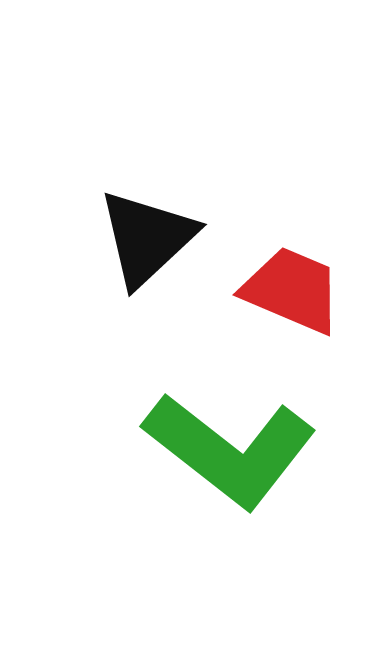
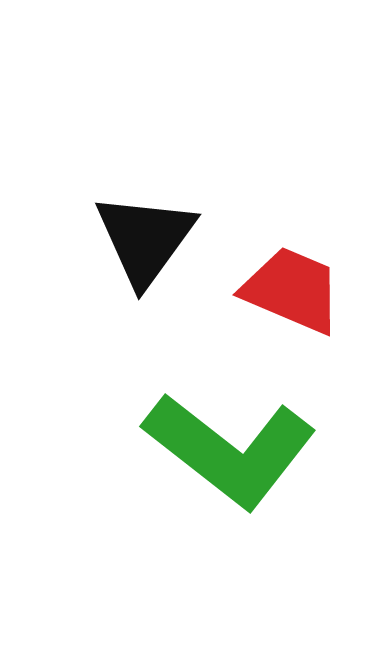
black triangle: moved 2 px left, 1 px down; rotated 11 degrees counterclockwise
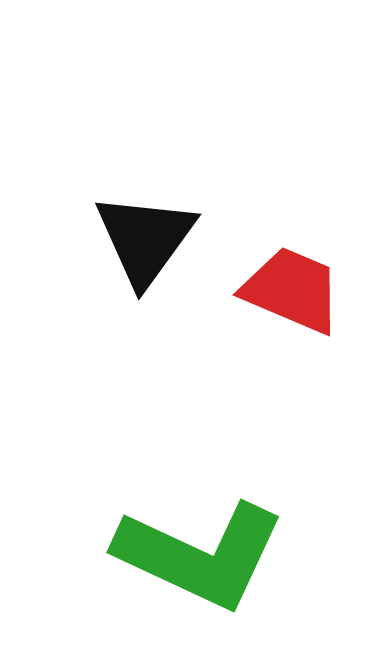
green L-shape: moved 30 px left, 105 px down; rotated 13 degrees counterclockwise
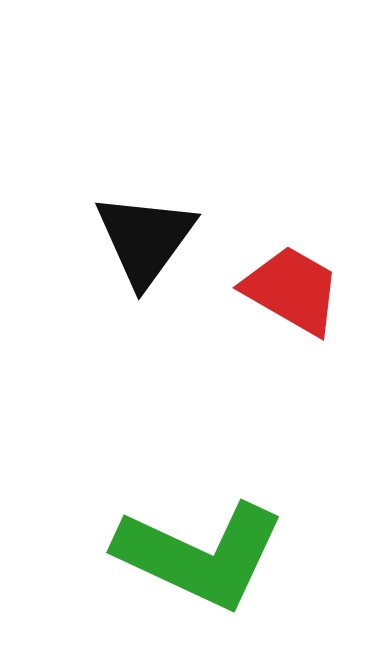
red trapezoid: rotated 7 degrees clockwise
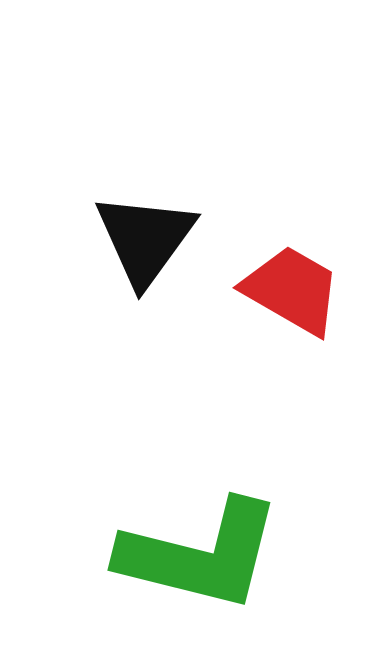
green L-shape: rotated 11 degrees counterclockwise
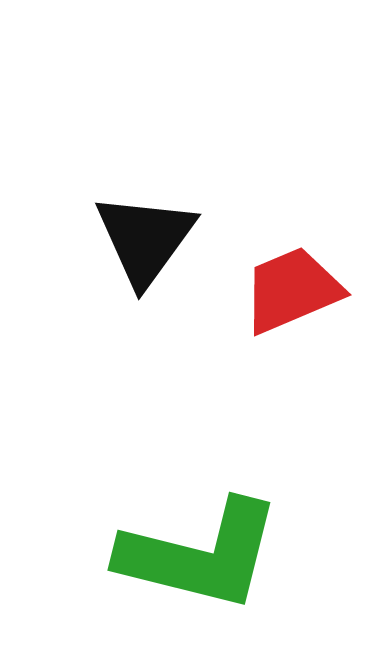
red trapezoid: rotated 53 degrees counterclockwise
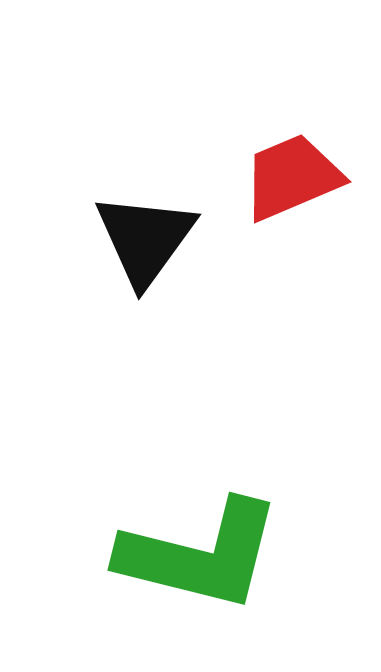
red trapezoid: moved 113 px up
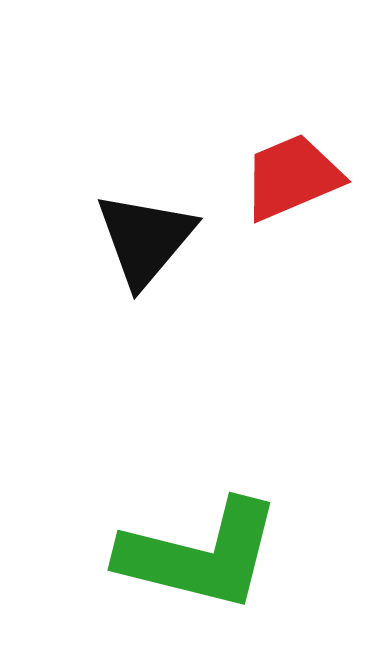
black triangle: rotated 4 degrees clockwise
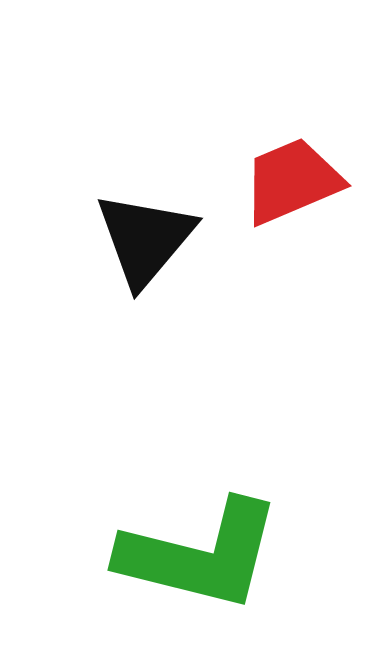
red trapezoid: moved 4 px down
